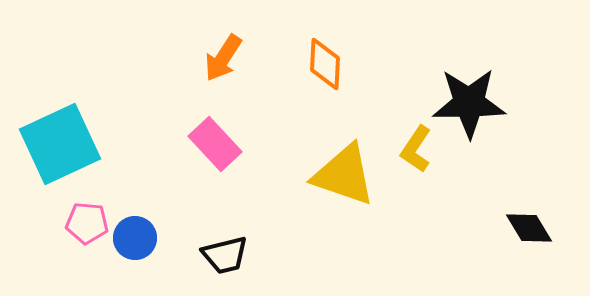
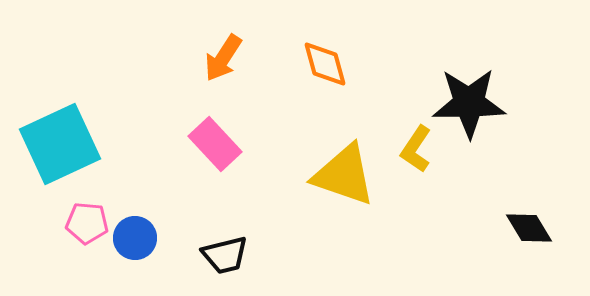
orange diamond: rotated 18 degrees counterclockwise
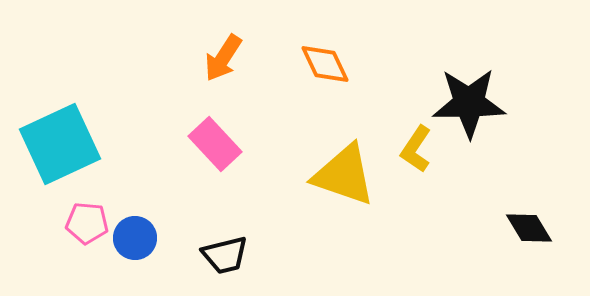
orange diamond: rotated 10 degrees counterclockwise
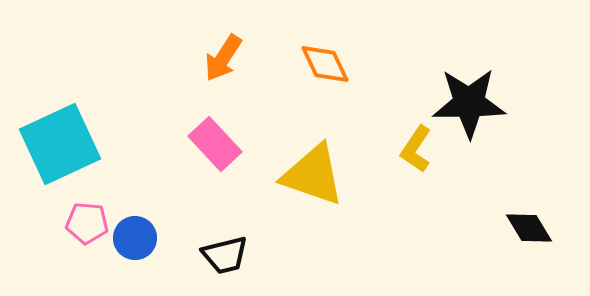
yellow triangle: moved 31 px left
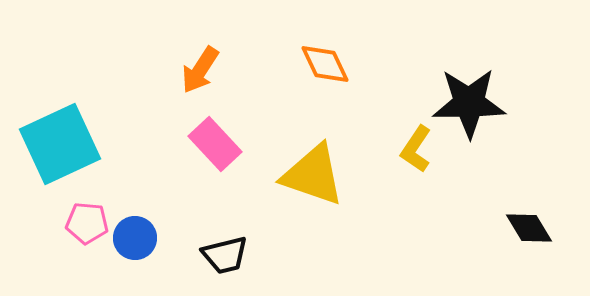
orange arrow: moved 23 px left, 12 px down
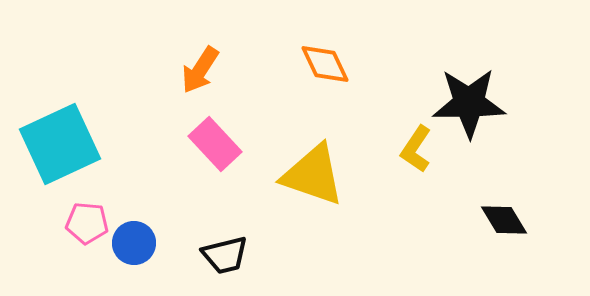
black diamond: moved 25 px left, 8 px up
blue circle: moved 1 px left, 5 px down
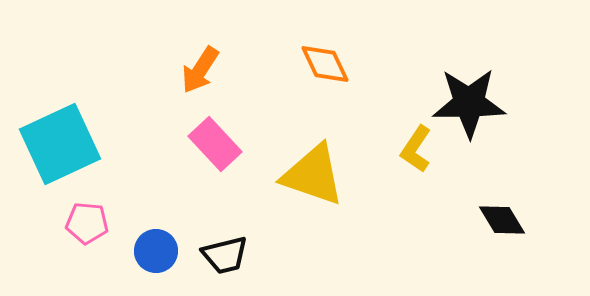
black diamond: moved 2 px left
blue circle: moved 22 px right, 8 px down
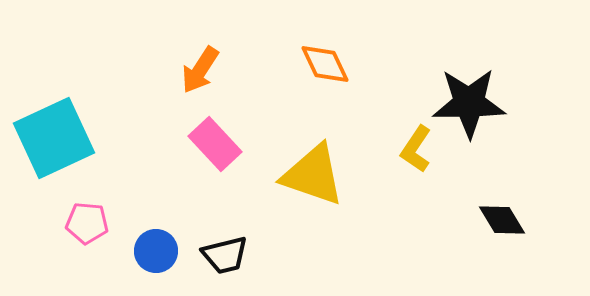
cyan square: moved 6 px left, 6 px up
